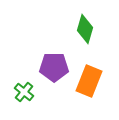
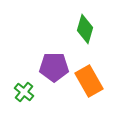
orange rectangle: rotated 52 degrees counterclockwise
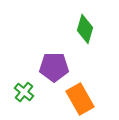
orange rectangle: moved 9 px left, 18 px down
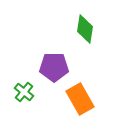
green diamond: rotated 8 degrees counterclockwise
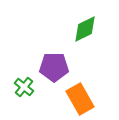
green diamond: rotated 56 degrees clockwise
green cross: moved 5 px up
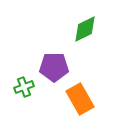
green cross: rotated 30 degrees clockwise
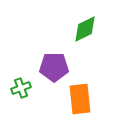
green cross: moved 3 px left, 1 px down
orange rectangle: rotated 24 degrees clockwise
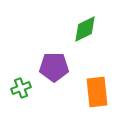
orange rectangle: moved 17 px right, 7 px up
